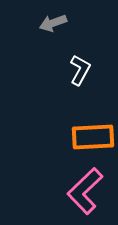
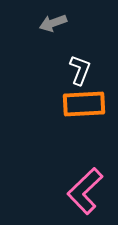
white L-shape: rotated 8 degrees counterclockwise
orange rectangle: moved 9 px left, 33 px up
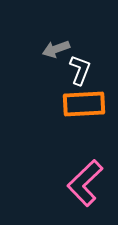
gray arrow: moved 3 px right, 26 px down
pink L-shape: moved 8 px up
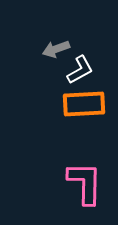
white L-shape: rotated 40 degrees clockwise
pink L-shape: rotated 135 degrees clockwise
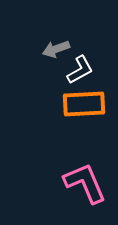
pink L-shape: rotated 24 degrees counterclockwise
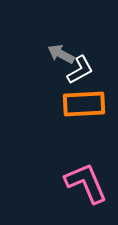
gray arrow: moved 5 px right, 5 px down; rotated 48 degrees clockwise
pink L-shape: moved 1 px right
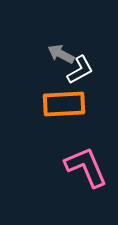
orange rectangle: moved 20 px left
pink L-shape: moved 16 px up
